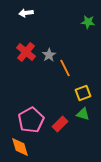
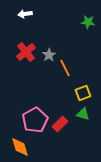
white arrow: moved 1 px left, 1 px down
red cross: rotated 12 degrees clockwise
pink pentagon: moved 4 px right
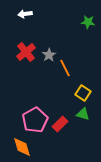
yellow square: rotated 35 degrees counterclockwise
orange diamond: moved 2 px right
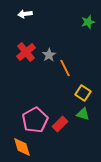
green star: rotated 24 degrees counterclockwise
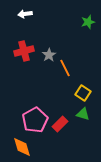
red cross: moved 2 px left, 1 px up; rotated 24 degrees clockwise
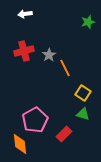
red rectangle: moved 4 px right, 10 px down
orange diamond: moved 2 px left, 3 px up; rotated 10 degrees clockwise
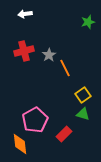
yellow square: moved 2 px down; rotated 21 degrees clockwise
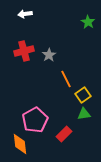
green star: rotated 24 degrees counterclockwise
orange line: moved 1 px right, 11 px down
green triangle: moved 1 px right; rotated 24 degrees counterclockwise
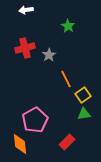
white arrow: moved 1 px right, 4 px up
green star: moved 20 px left, 4 px down
red cross: moved 1 px right, 3 px up
red rectangle: moved 3 px right, 8 px down
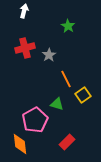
white arrow: moved 2 px left, 1 px down; rotated 112 degrees clockwise
green triangle: moved 27 px left, 10 px up; rotated 24 degrees clockwise
